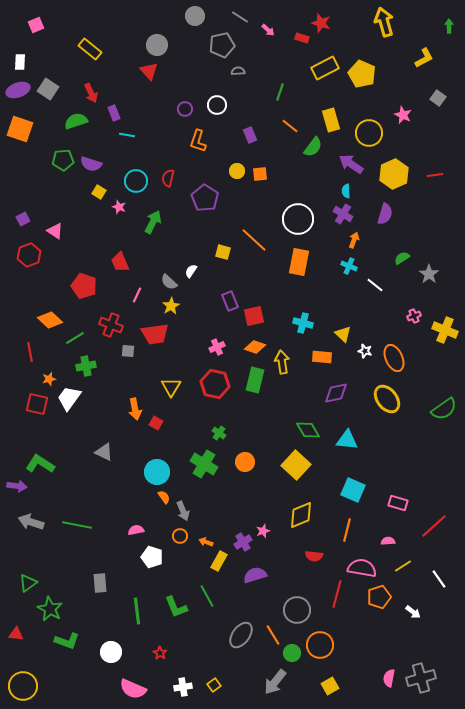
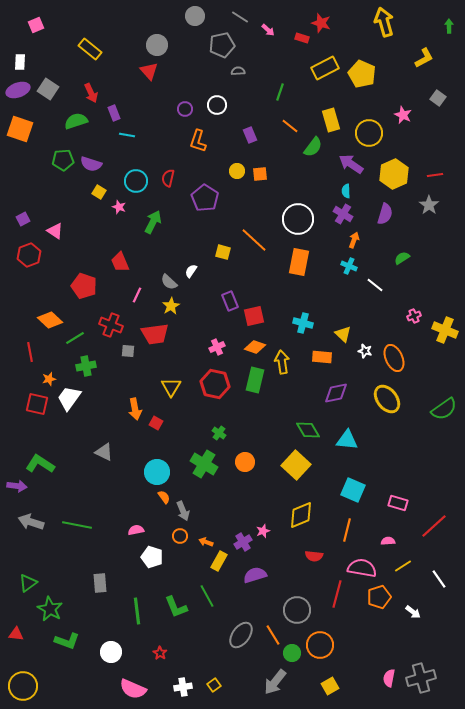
gray star at (429, 274): moved 69 px up
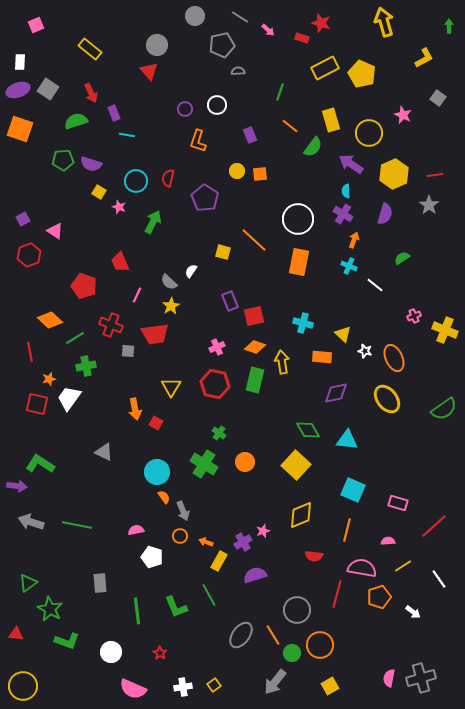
green line at (207, 596): moved 2 px right, 1 px up
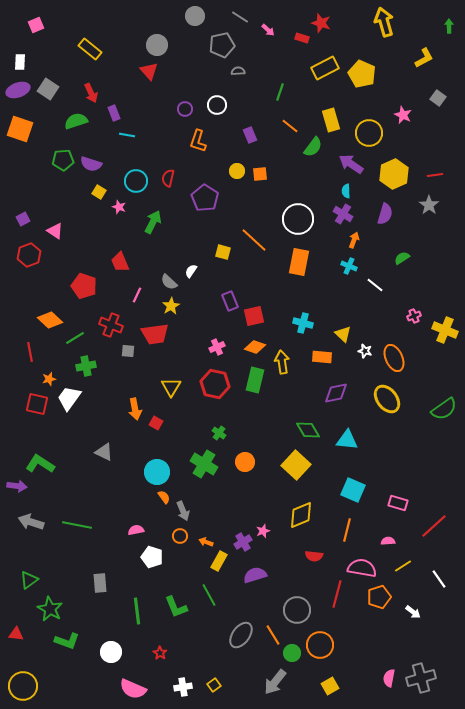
green triangle at (28, 583): moved 1 px right, 3 px up
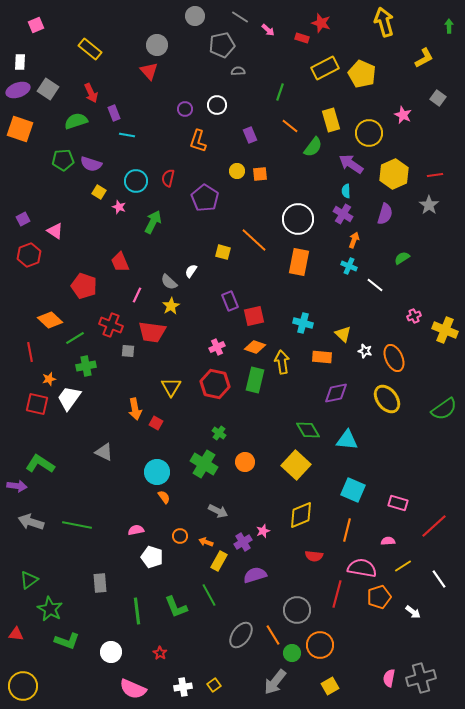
red trapezoid at (155, 334): moved 3 px left, 2 px up; rotated 16 degrees clockwise
gray arrow at (183, 511): moved 35 px right; rotated 42 degrees counterclockwise
